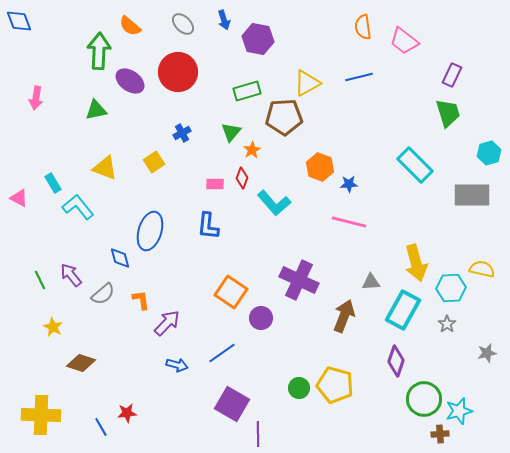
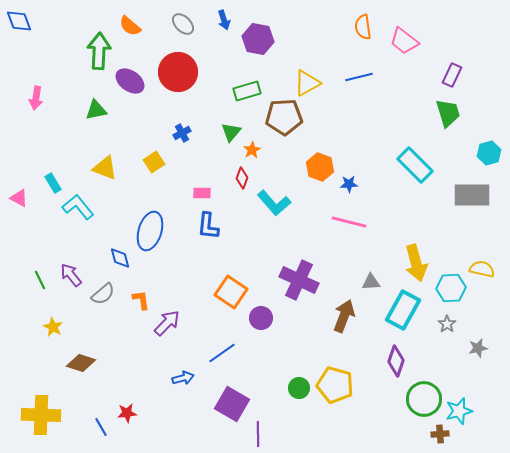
pink rectangle at (215, 184): moved 13 px left, 9 px down
gray star at (487, 353): moved 9 px left, 5 px up
blue arrow at (177, 365): moved 6 px right, 13 px down; rotated 30 degrees counterclockwise
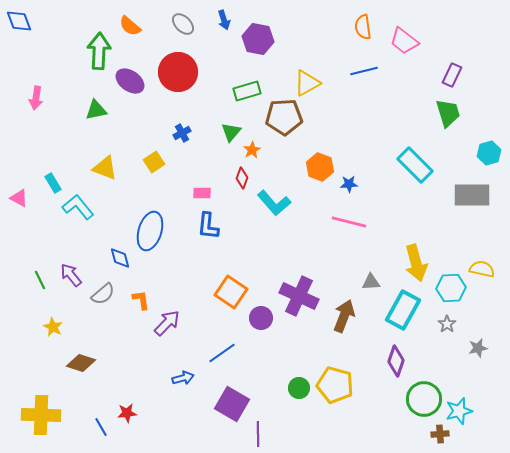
blue line at (359, 77): moved 5 px right, 6 px up
purple cross at (299, 280): moved 16 px down
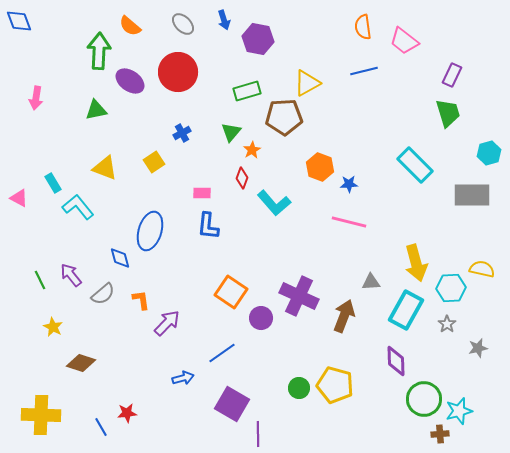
cyan rectangle at (403, 310): moved 3 px right
purple diamond at (396, 361): rotated 20 degrees counterclockwise
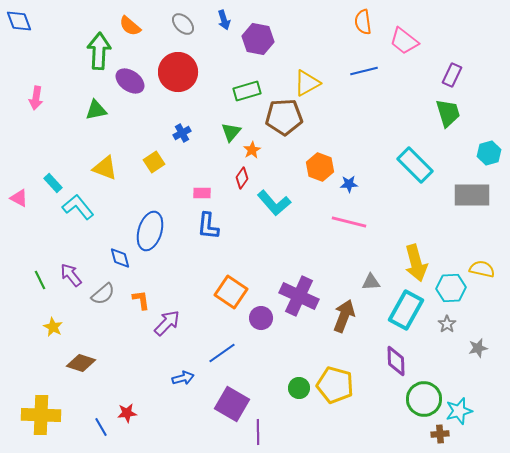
orange semicircle at (363, 27): moved 5 px up
red diamond at (242, 178): rotated 15 degrees clockwise
cyan rectangle at (53, 183): rotated 12 degrees counterclockwise
purple line at (258, 434): moved 2 px up
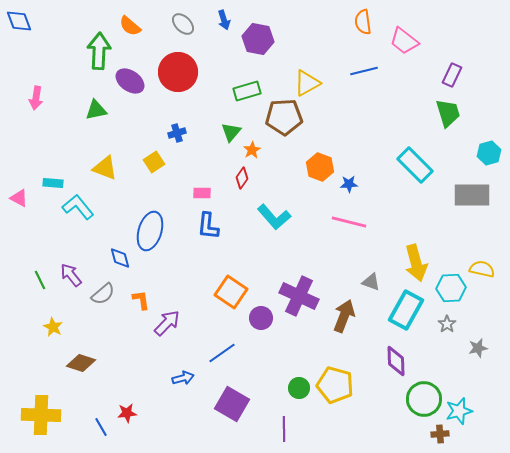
blue cross at (182, 133): moved 5 px left; rotated 12 degrees clockwise
cyan rectangle at (53, 183): rotated 42 degrees counterclockwise
cyan L-shape at (274, 203): moved 14 px down
gray triangle at (371, 282): rotated 24 degrees clockwise
purple line at (258, 432): moved 26 px right, 3 px up
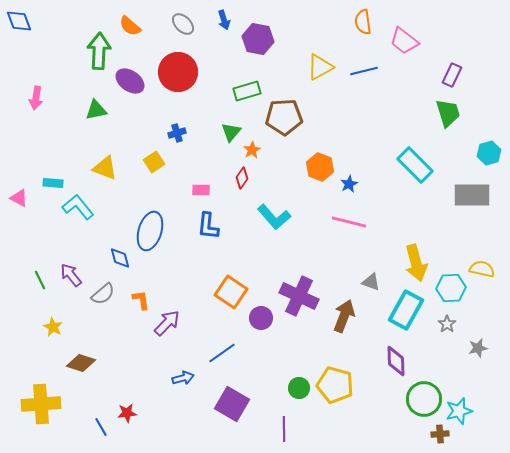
yellow triangle at (307, 83): moved 13 px right, 16 px up
blue star at (349, 184): rotated 24 degrees counterclockwise
pink rectangle at (202, 193): moved 1 px left, 3 px up
yellow cross at (41, 415): moved 11 px up; rotated 6 degrees counterclockwise
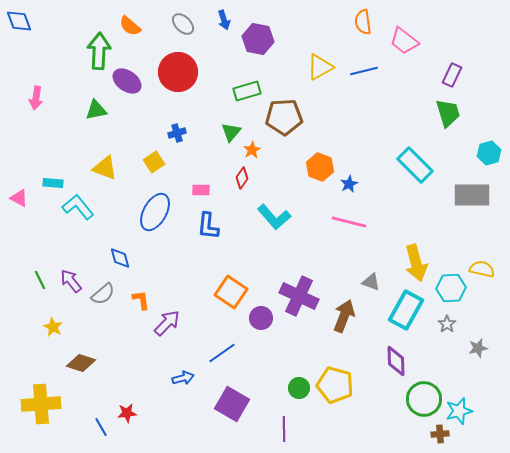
purple ellipse at (130, 81): moved 3 px left
blue ellipse at (150, 231): moved 5 px right, 19 px up; rotated 12 degrees clockwise
purple arrow at (71, 275): moved 6 px down
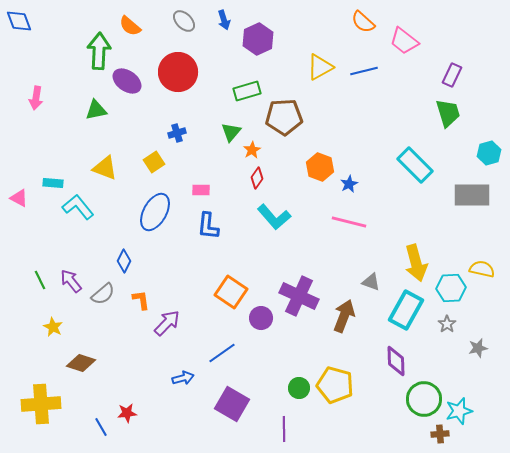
orange semicircle at (363, 22): rotated 40 degrees counterclockwise
gray ellipse at (183, 24): moved 1 px right, 3 px up
purple hexagon at (258, 39): rotated 24 degrees clockwise
red diamond at (242, 178): moved 15 px right
blue diamond at (120, 258): moved 4 px right, 3 px down; rotated 40 degrees clockwise
